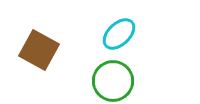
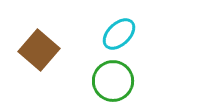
brown square: rotated 12 degrees clockwise
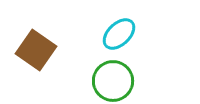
brown square: moved 3 px left; rotated 6 degrees counterclockwise
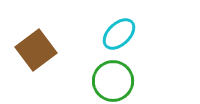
brown square: rotated 18 degrees clockwise
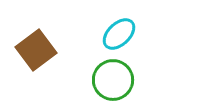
green circle: moved 1 px up
